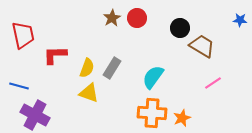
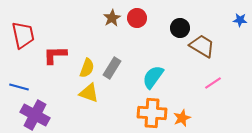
blue line: moved 1 px down
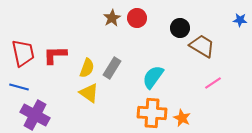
red trapezoid: moved 18 px down
yellow triangle: rotated 15 degrees clockwise
orange star: rotated 24 degrees counterclockwise
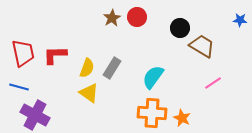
red circle: moved 1 px up
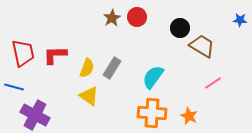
blue line: moved 5 px left
yellow triangle: moved 3 px down
orange star: moved 7 px right, 2 px up
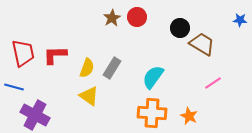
brown trapezoid: moved 2 px up
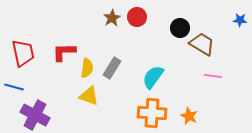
red L-shape: moved 9 px right, 3 px up
yellow semicircle: rotated 12 degrees counterclockwise
pink line: moved 7 px up; rotated 42 degrees clockwise
yellow triangle: rotated 15 degrees counterclockwise
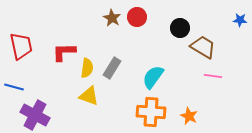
brown star: rotated 12 degrees counterclockwise
brown trapezoid: moved 1 px right, 3 px down
red trapezoid: moved 2 px left, 7 px up
orange cross: moved 1 px left, 1 px up
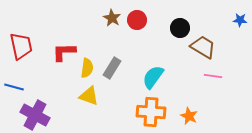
red circle: moved 3 px down
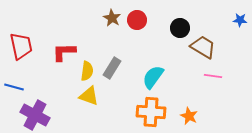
yellow semicircle: moved 3 px down
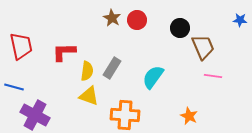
brown trapezoid: rotated 36 degrees clockwise
orange cross: moved 26 px left, 3 px down
